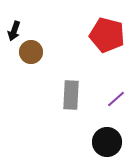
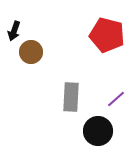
gray rectangle: moved 2 px down
black circle: moved 9 px left, 11 px up
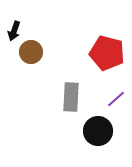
red pentagon: moved 18 px down
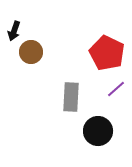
red pentagon: rotated 12 degrees clockwise
purple line: moved 10 px up
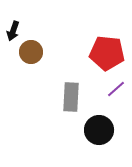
black arrow: moved 1 px left
red pentagon: rotated 20 degrees counterclockwise
black circle: moved 1 px right, 1 px up
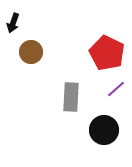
black arrow: moved 8 px up
red pentagon: rotated 20 degrees clockwise
black circle: moved 5 px right
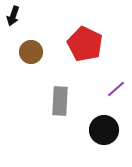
black arrow: moved 7 px up
red pentagon: moved 22 px left, 9 px up
gray rectangle: moved 11 px left, 4 px down
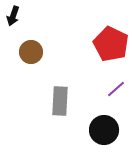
red pentagon: moved 26 px right
